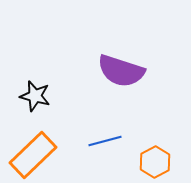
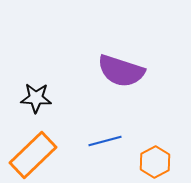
black star: moved 1 px right, 2 px down; rotated 12 degrees counterclockwise
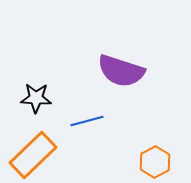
blue line: moved 18 px left, 20 px up
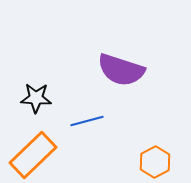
purple semicircle: moved 1 px up
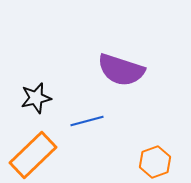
black star: rotated 16 degrees counterclockwise
orange hexagon: rotated 8 degrees clockwise
